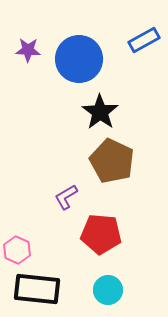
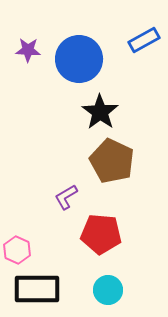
black rectangle: rotated 6 degrees counterclockwise
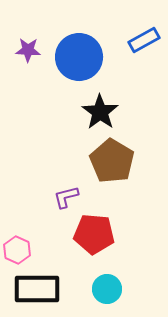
blue circle: moved 2 px up
brown pentagon: rotated 6 degrees clockwise
purple L-shape: rotated 16 degrees clockwise
red pentagon: moved 7 px left
cyan circle: moved 1 px left, 1 px up
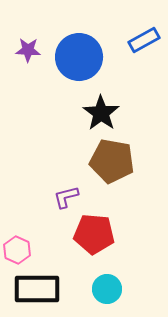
black star: moved 1 px right, 1 px down
brown pentagon: rotated 21 degrees counterclockwise
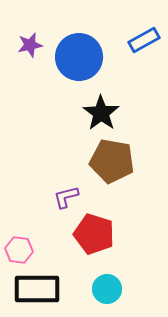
purple star: moved 2 px right, 5 px up; rotated 15 degrees counterclockwise
red pentagon: rotated 12 degrees clockwise
pink hexagon: moved 2 px right; rotated 16 degrees counterclockwise
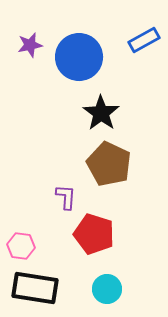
brown pentagon: moved 3 px left, 3 px down; rotated 15 degrees clockwise
purple L-shape: rotated 108 degrees clockwise
pink hexagon: moved 2 px right, 4 px up
black rectangle: moved 2 px left, 1 px up; rotated 9 degrees clockwise
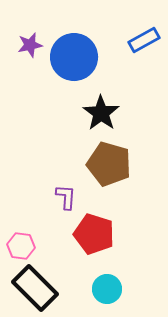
blue circle: moved 5 px left
brown pentagon: rotated 9 degrees counterclockwise
black rectangle: rotated 36 degrees clockwise
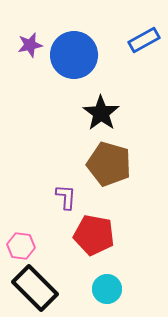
blue circle: moved 2 px up
red pentagon: moved 1 px down; rotated 6 degrees counterclockwise
